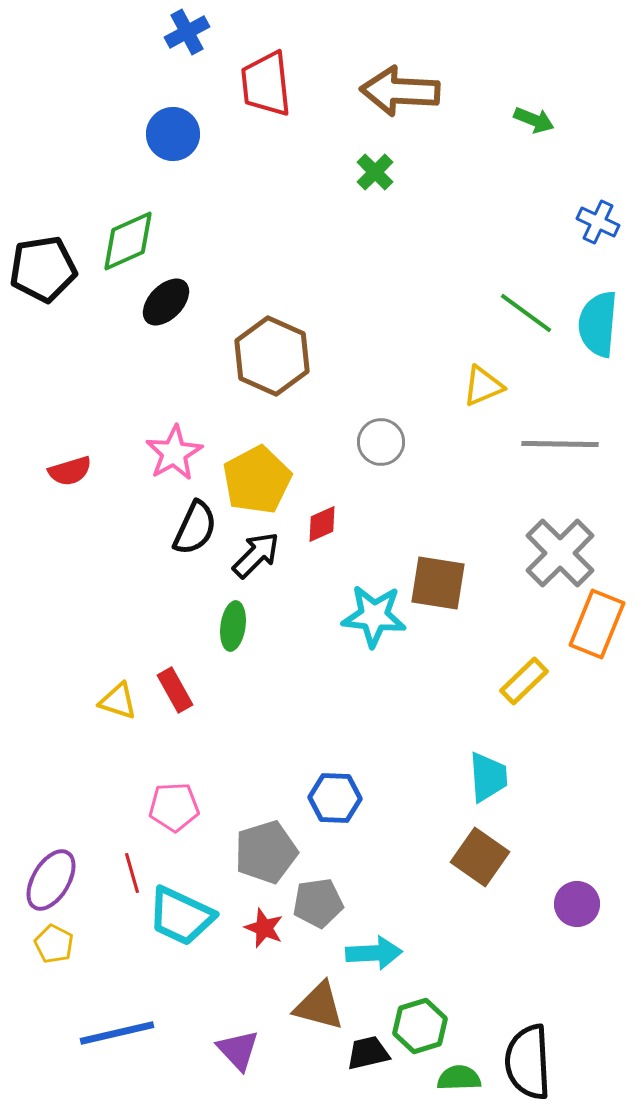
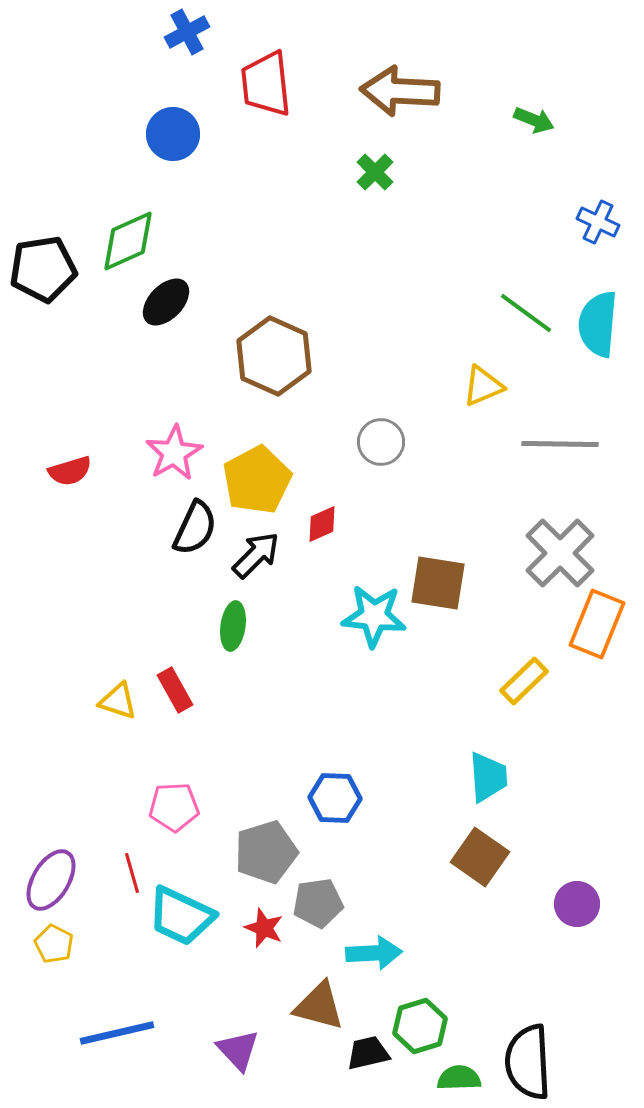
brown hexagon at (272, 356): moved 2 px right
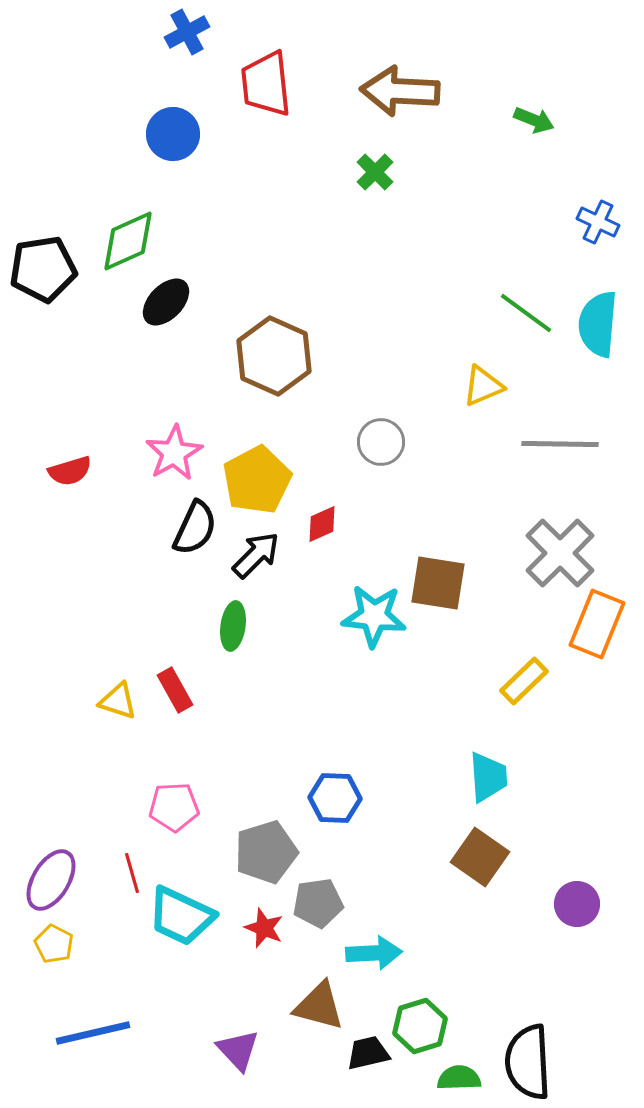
blue line at (117, 1033): moved 24 px left
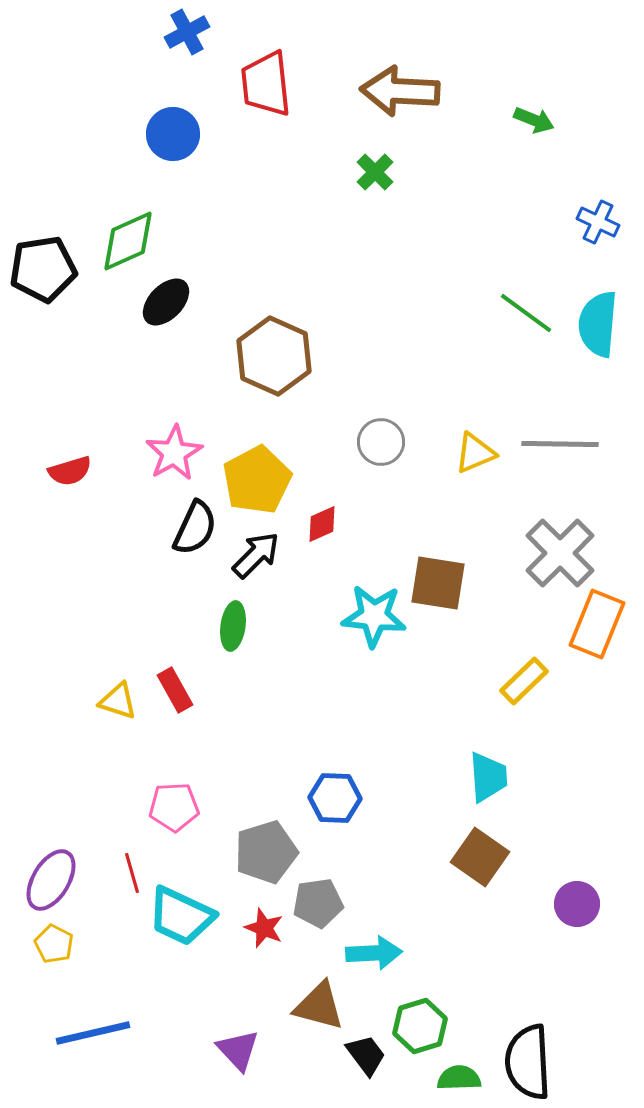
yellow triangle at (483, 386): moved 8 px left, 67 px down
black trapezoid at (368, 1053): moved 2 px left, 2 px down; rotated 66 degrees clockwise
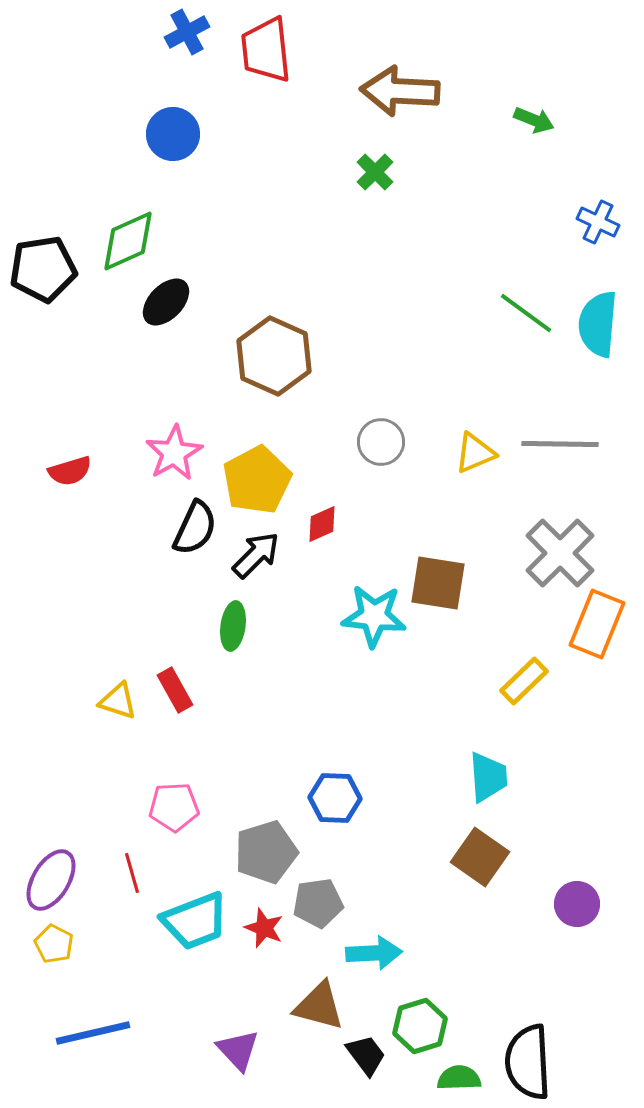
red trapezoid at (266, 84): moved 34 px up
cyan trapezoid at (181, 916): moved 14 px right, 5 px down; rotated 46 degrees counterclockwise
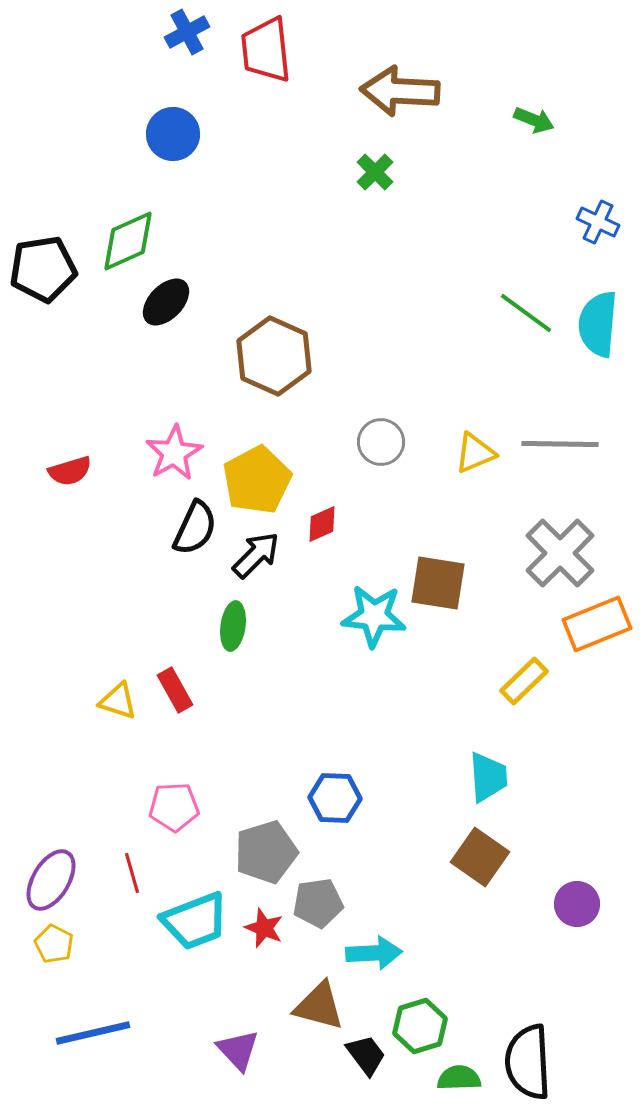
orange rectangle at (597, 624): rotated 46 degrees clockwise
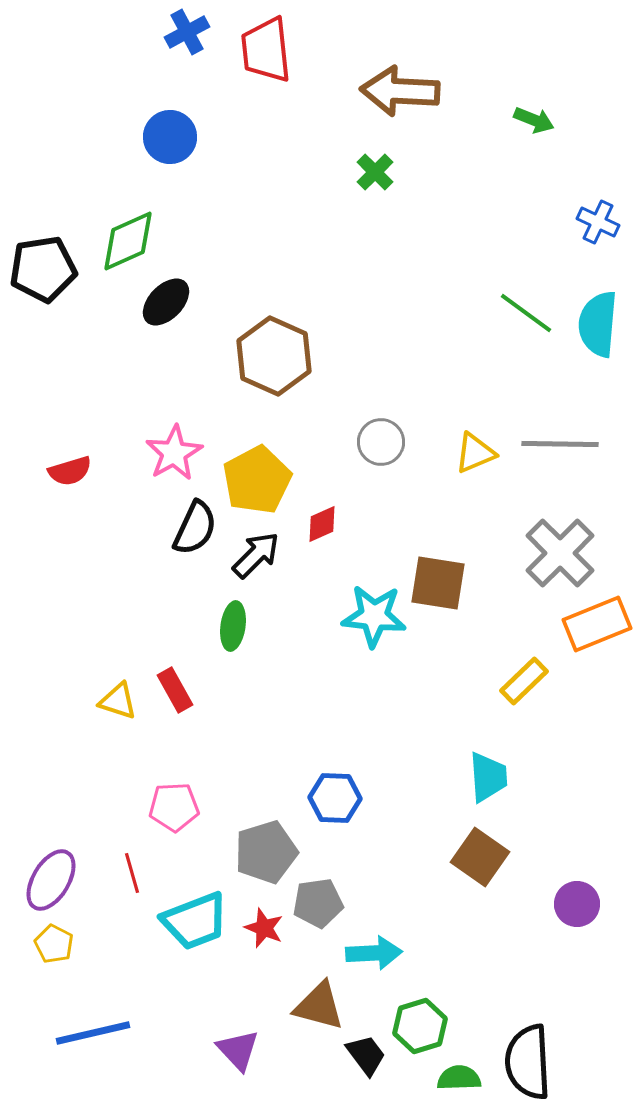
blue circle at (173, 134): moved 3 px left, 3 px down
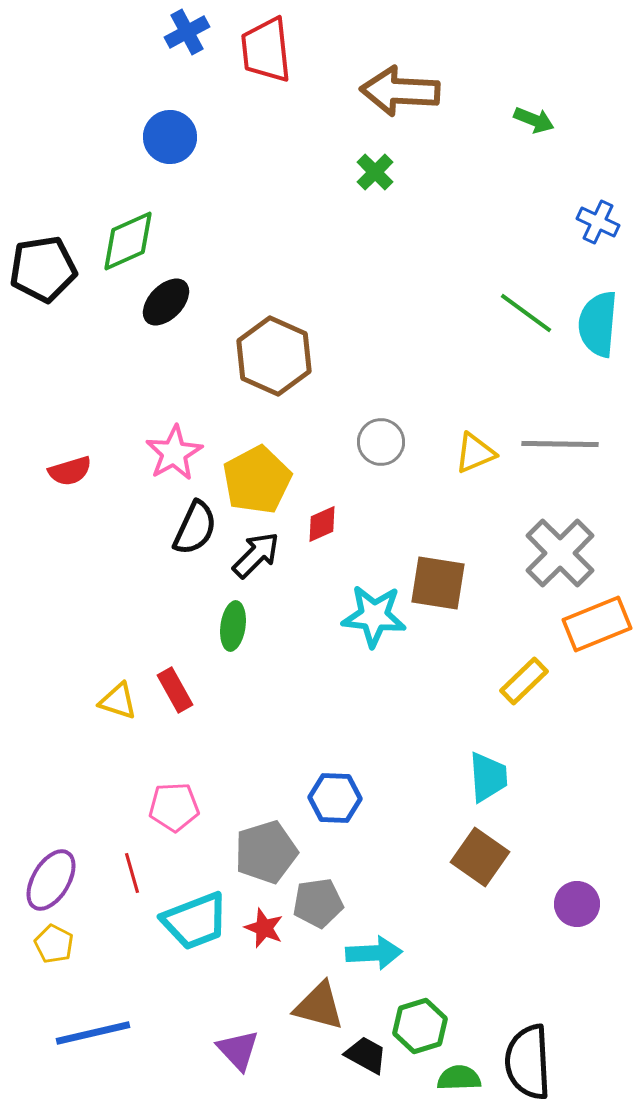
black trapezoid at (366, 1055): rotated 24 degrees counterclockwise
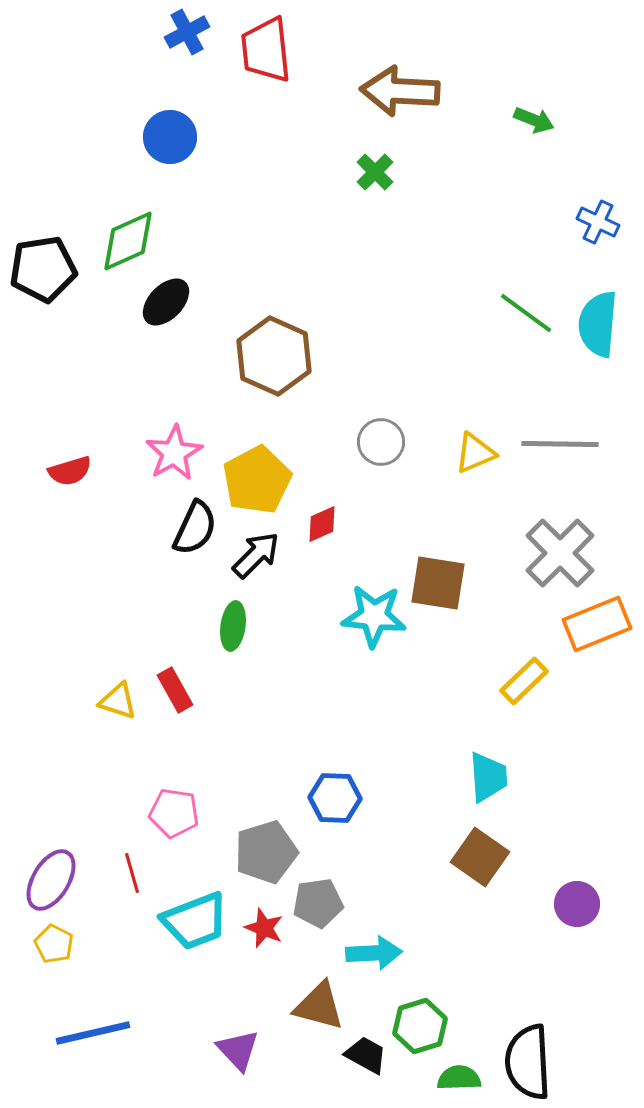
pink pentagon at (174, 807): moved 6 px down; rotated 12 degrees clockwise
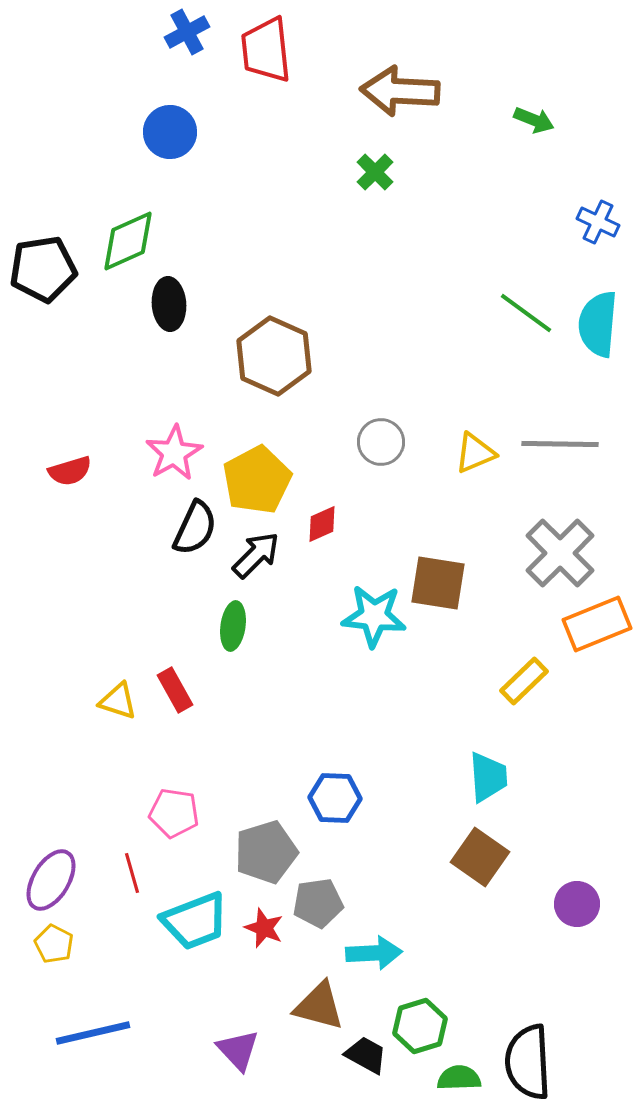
blue circle at (170, 137): moved 5 px up
black ellipse at (166, 302): moved 3 px right, 2 px down; rotated 48 degrees counterclockwise
